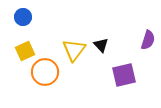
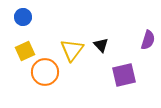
yellow triangle: moved 2 px left
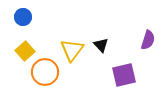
yellow square: rotated 18 degrees counterclockwise
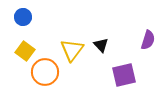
yellow square: rotated 12 degrees counterclockwise
